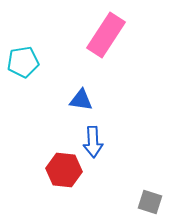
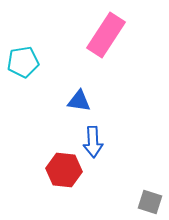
blue triangle: moved 2 px left, 1 px down
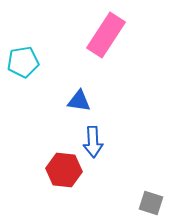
gray square: moved 1 px right, 1 px down
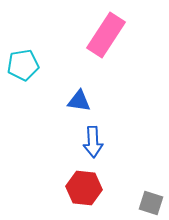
cyan pentagon: moved 3 px down
red hexagon: moved 20 px right, 18 px down
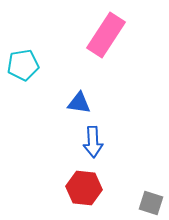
blue triangle: moved 2 px down
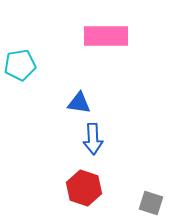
pink rectangle: moved 1 px down; rotated 57 degrees clockwise
cyan pentagon: moved 3 px left
blue arrow: moved 3 px up
red hexagon: rotated 12 degrees clockwise
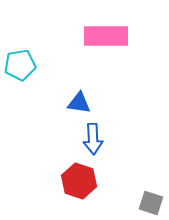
red hexagon: moved 5 px left, 7 px up
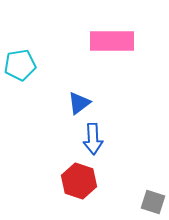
pink rectangle: moved 6 px right, 5 px down
blue triangle: rotated 45 degrees counterclockwise
gray square: moved 2 px right, 1 px up
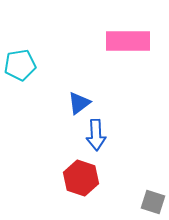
pink rectangle: moved 16 px right
blue arrow: moved 3 px right, 4 px up
red hexagon: moved 2 px right, 3 px up
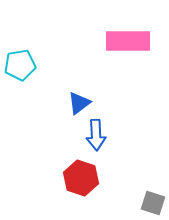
gray square: moved 1 px down
